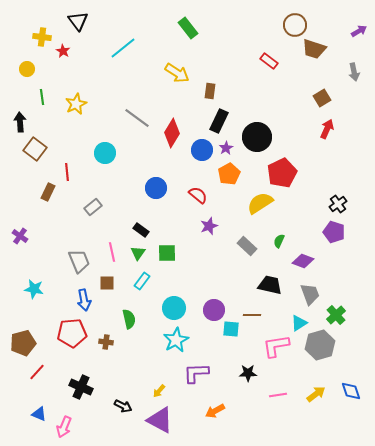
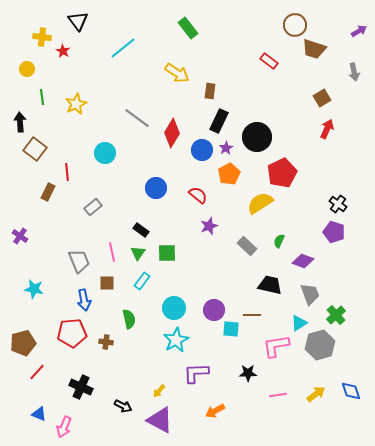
black cross at (338, 204): rotated 18 degrees counterclockwise
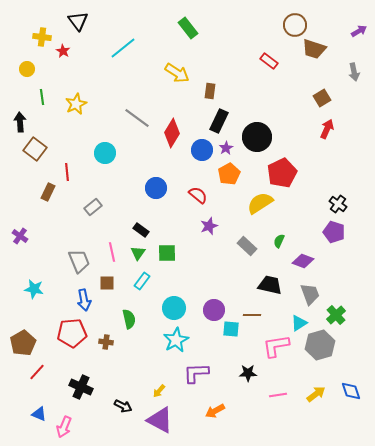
brown pentagon at (23, 343): rotated 15 degrees counterclockwise
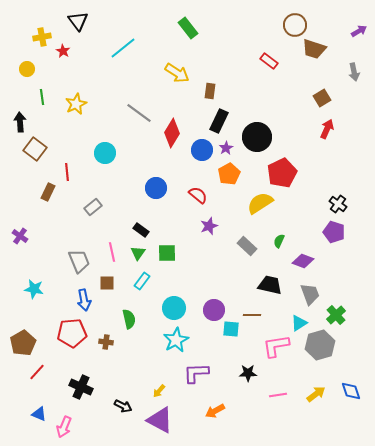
yellow cross at (42, 37): rotated 18 degrees counterclockwise
gray line at (137, 118): moved 2 px right, 5 px up
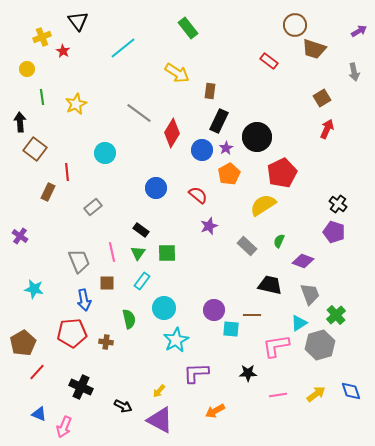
yellow cross at (42, 37): rotated 12 degrees counterclockwise
yellow semicircle at (260, 203): moved 3 px right, 2 px down
cyan circle at (174, 308): moved 10 px left
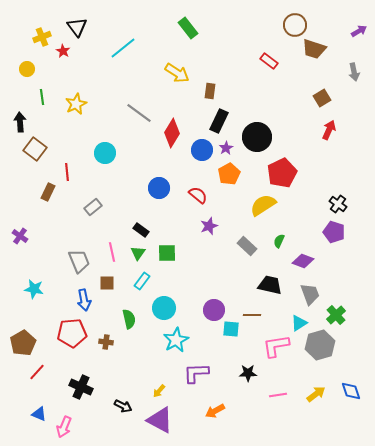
black triangle at (78, 21): moved 1 px left, 6 px down
red arrow at (327, 129): moved 2 px right, 1 px down
blue circle at (156, 188): moved 3 px right
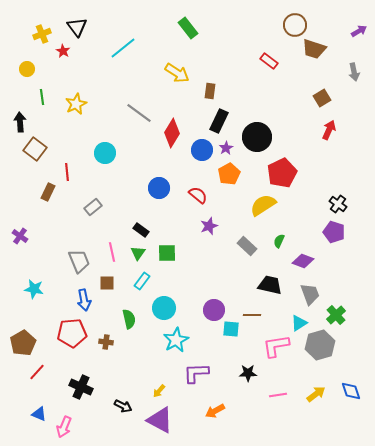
yellow cross at (42, 37): moved 3 px up
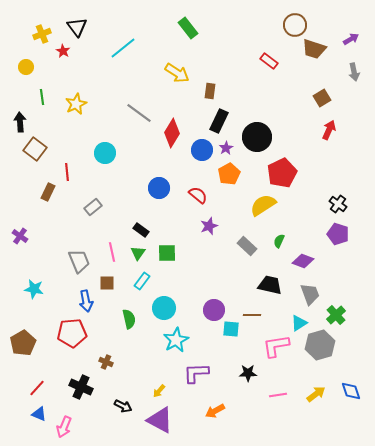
purple arrow at (359, 31): moved 8 px left, 8 px down
yellow circle at (27, 69): moved 1 px left, 2 px up
purple pentagon at (334, 232): moved 4 px right, 2 px down
blue arrow at (84, 300): moved 2 px right, 1 px down
brown cross at (106, 342): moved 20 px down; rotated 16 degrees clockwise
red line at (37, 372): moved 16 px down
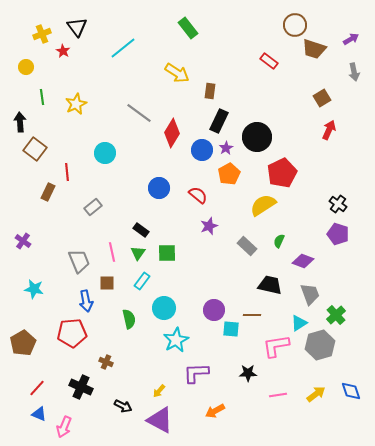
purple cross at (20, 236): moved 3 px right, 5 px down
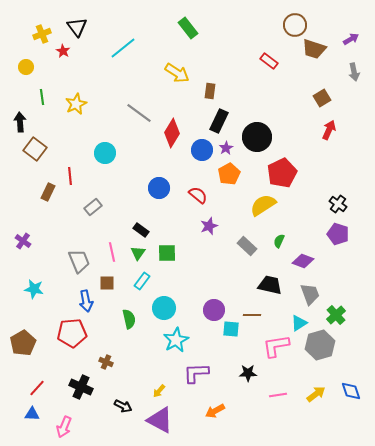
red line at (67, 172): moved 3 px right, 4 px down
blue triangle at (39, 414): moved 7 px left; rotated 21 degrees counterclockwise
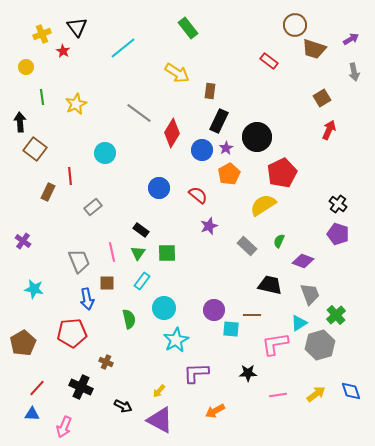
blue arrow at (86, 301): moved 1 px right, 2 px up
pink L-shape at (276, 346): moved 1 px left, 2 px up
